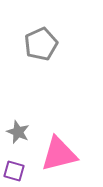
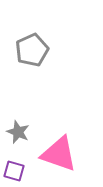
gray pentagon: moved 9 px left, 6 px down
pink triangle: rotated 33 degrees clockwise
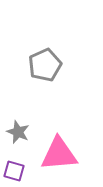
gray pentagon: moved 13 px right, 15 px down
pink triangle: rotated 24 degrees counterclockwise
